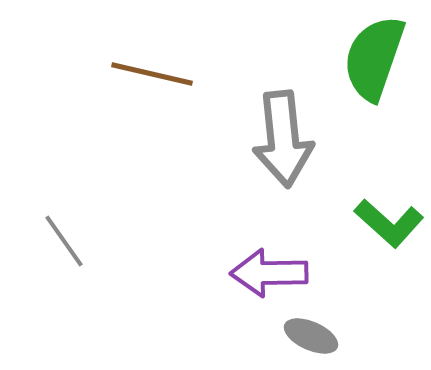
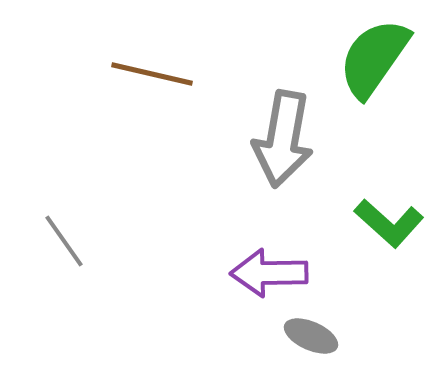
green semicircle: rotated 16 degrees clockwise
gray arrow: rotated 16 degrees clockwise
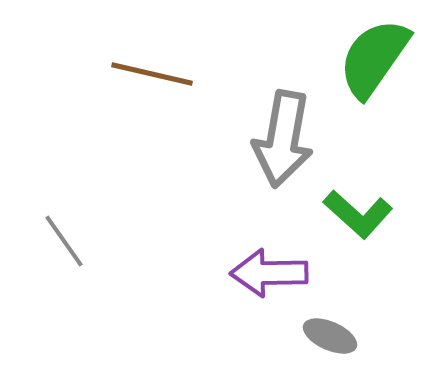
green L-shape: moved 31 px left, 9 px up
gray ellipse: moved 19 px right
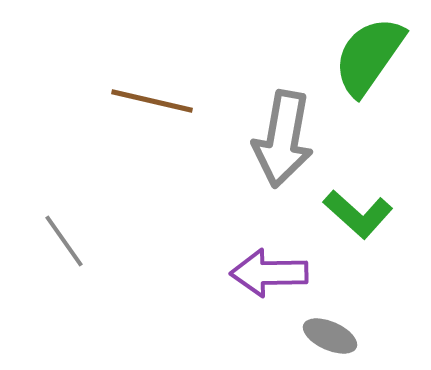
green semicircle: moved 5 px left, 2 px up
brown line: moved 27 px down
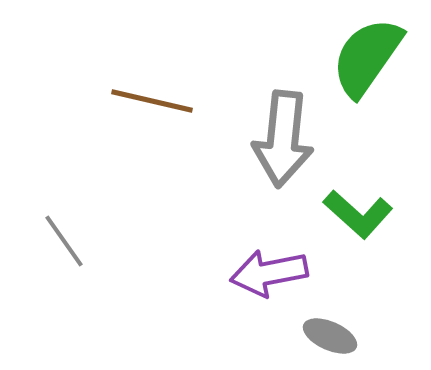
green semicircle: moved 2 px left, 1 px down
gray arrow: rotated 4 degrees counterclockwise
purple arrow: rotated 10 degrees counterclockwise
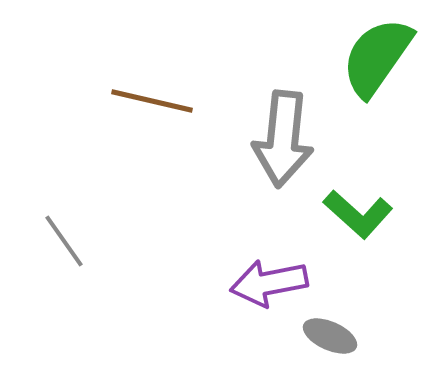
green semicircle: moved 10 px right
purple arrow: moved 10 px down
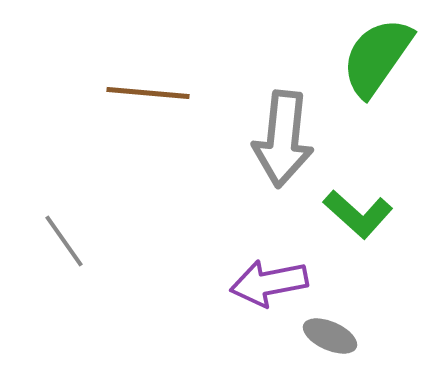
brown line: moved 4 px left, 8 px up; rotated 8 degrees counterclockwise
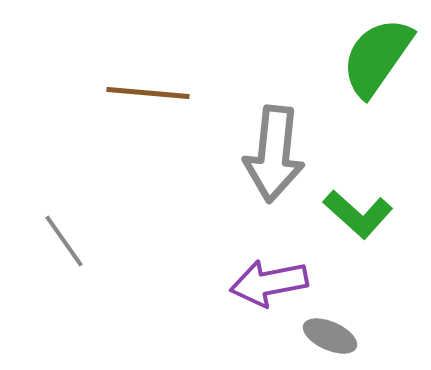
gray arrow: moved 9 px left, 15 px down
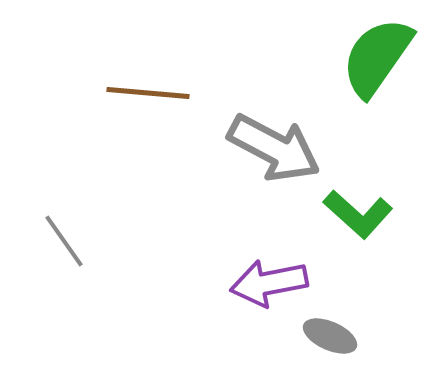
gray arrow: moved 6 px up; rotated 68 degrees counterclockwise
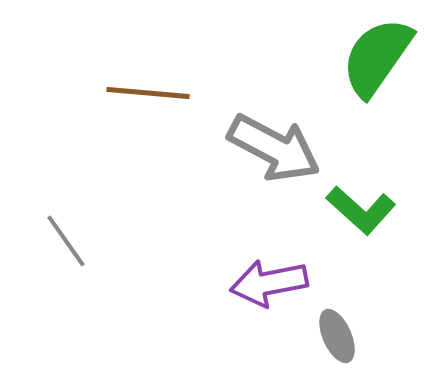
green L-shape: moved 3 px right, 4 px up
gray line: moved 2 px right
gray ellipse: moved 7 px right; rotated 42 degrees clockwise
